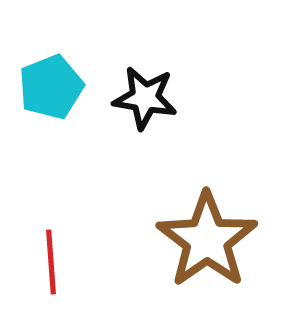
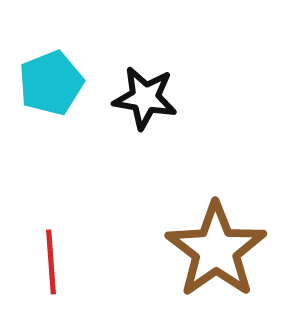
cyan pentagon: moved 4 px up
brown star: moved 9 px right, 10 px down
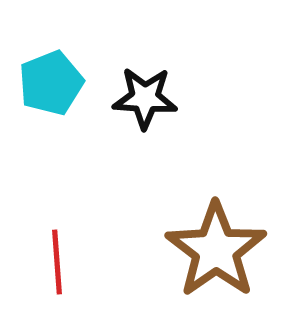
black star: rotated 6 degrees counterclockwise
red line: moved 6 px right
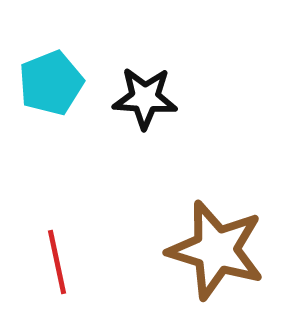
brown star: rotated 20 degrees counterclockwise
red line: rotated 8 degrees counterclockwise
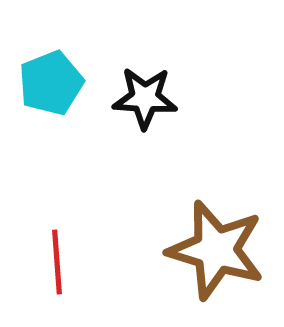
red line: rotated 8 degrees clockwise
